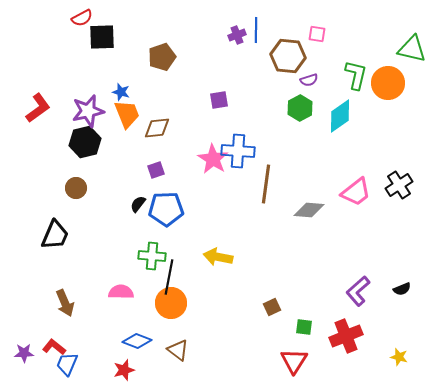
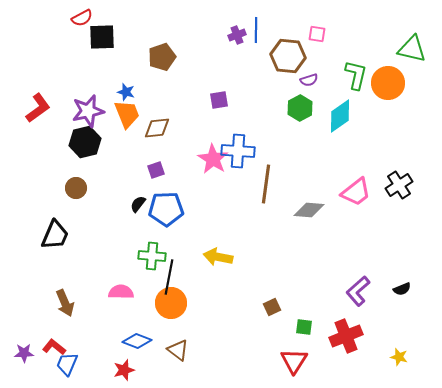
blue star at (121, 92): moved 5 px right
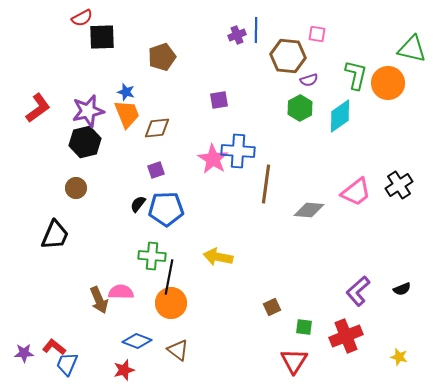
brown arrow at (65, 303): moved 34 px right, 3 px up
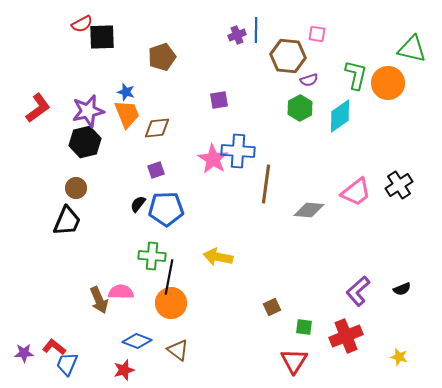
red semicircle at (82, 18): moved 6 px down
black trapezoid at (55, 235): moved 12 px right, 14 px up
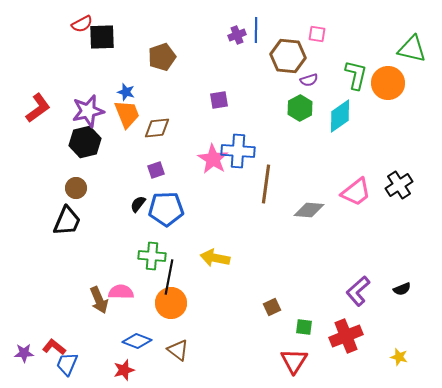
yellow arrow at (218, 257): moved 3 px left, 1 px down
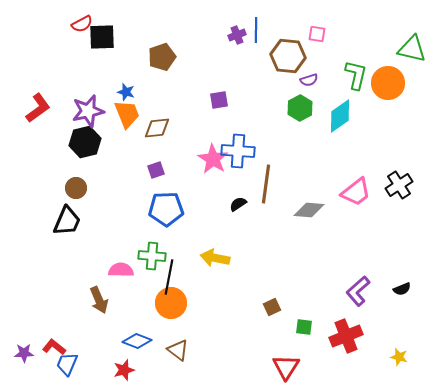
black semicircle at (138, 204): moved 100 px right; rotated 18 degrees clockwise
pink semicircle at (121, 292): moved 22 px up
red triangle at (294, 361): moved 8 px left, 6 px down
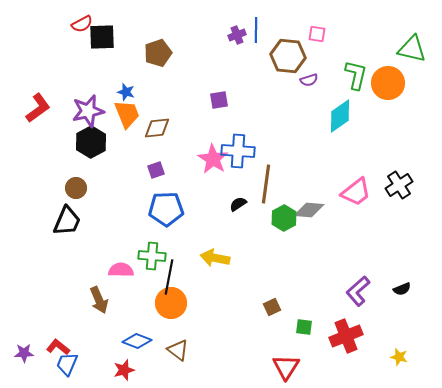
brown pentagon at (162, 57): moved 4 px left, 4 px up
green hexagon at (300, 108): moved 16 px left, 110 px down
black hexagon at (85, 142): moved 6 px right; rotated 16 degrees counterclockwise
red L-shape at (54, 347): moved 4 px right
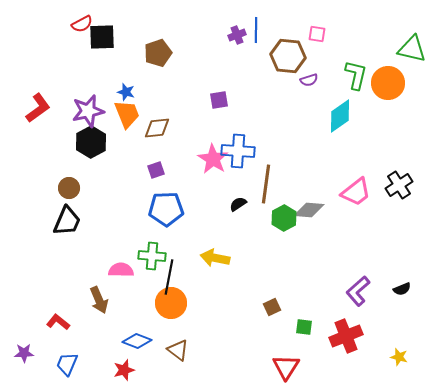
brown circle at (76, 188): moved 7 px left
red L-shape at (58, 347): moved 25 px up
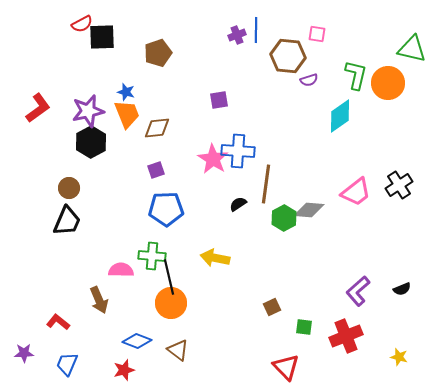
black line at (169, 277): rotated 24 degrees counterclockwise
red triangle at (286, 367): rotated 16 degrees counterclockwise
